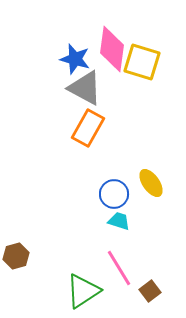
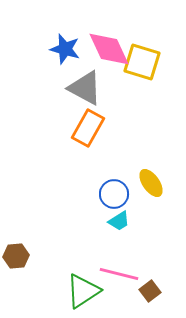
pink diamond: moved 3 px left; rotated 33 degrees counterclockwise
blue star: moved 10 px left, 10 px up
cyan trapezoid: rotated 130 degrees clockwise
brown hexagon: rotated 10 degrees clockwise
pink line: moved 6 px down; rotated 45 degrees counterclockwise
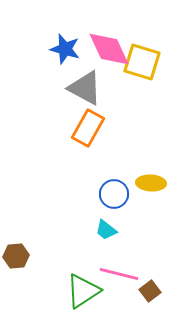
yellow ellipse: rotated 52 degrees counterclockwise
cyan trapezoid: moved 13 px left, 9 px down; rotated 70 degrees clockwise
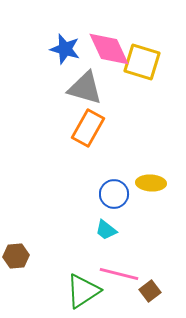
gray triangle: rotated 12 degrees counterclockwise
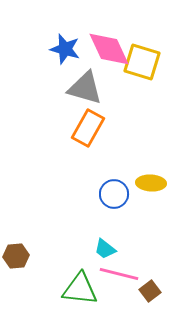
cyan trapezoid: moved 1 px left, 19 px down
green triangle: moved 3 px left, 2 px up; rotated 39 degrees clockwise
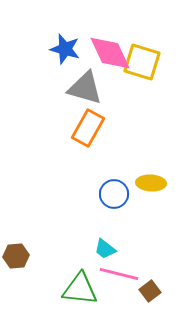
pink diamond: moved 1 px right, 4 px down
